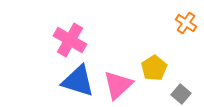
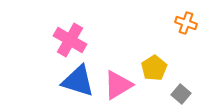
orange cross: rotated 15 degrees counterclockwise
pink triangle: rotated 12 degrees clockwise
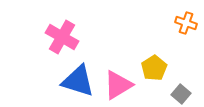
pink cross: moved 8 px left, 3 px up
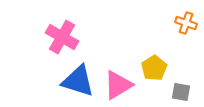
gray square: moved 2 px up; rotated 30 degrees counterclockwise
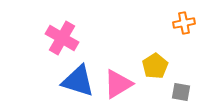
orange cross: moved 2 px left; rotated 30 degrees counterclockwise
pink cross: moved 1 px down
yellow pentagon: moved 1 px right, 2 px up
pink triangle: moved 1 px up
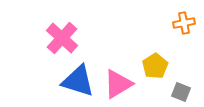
pink cross: rotated 12 degrees clockwise
gray square: rotated 12 degrees clockwise
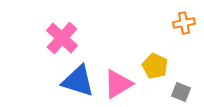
yellow pentagon: rotated 15 degrees counterclockwise
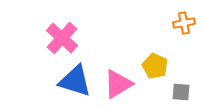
blue triangle: moved 3 px left
gray square: rotated 18 degrees counterclockwise
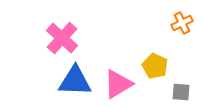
orange cross: moved 2 px left; rotated 15 degrees counterclockwise
blue triangle: rotated 15 degrees counterclockwise
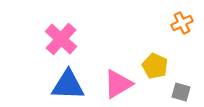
pink cross: moved 1 px left, 1 px down
blue triangle: moved 7 px left, 4 px down
gray square: rotated 12 degrees clockwise
